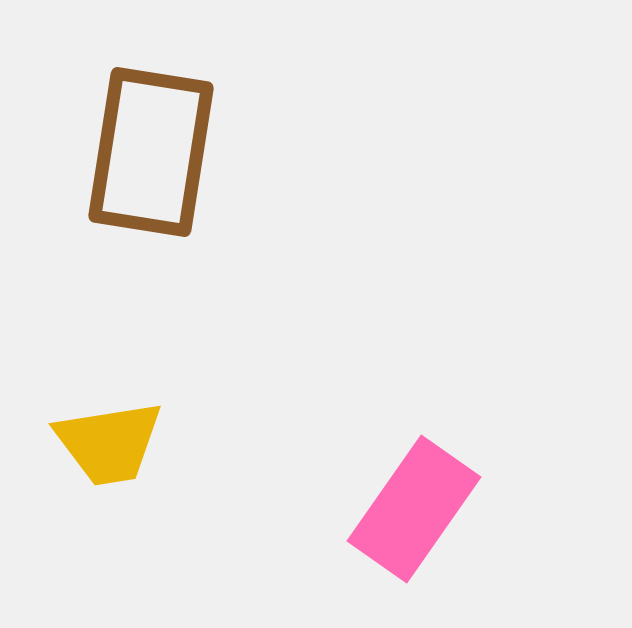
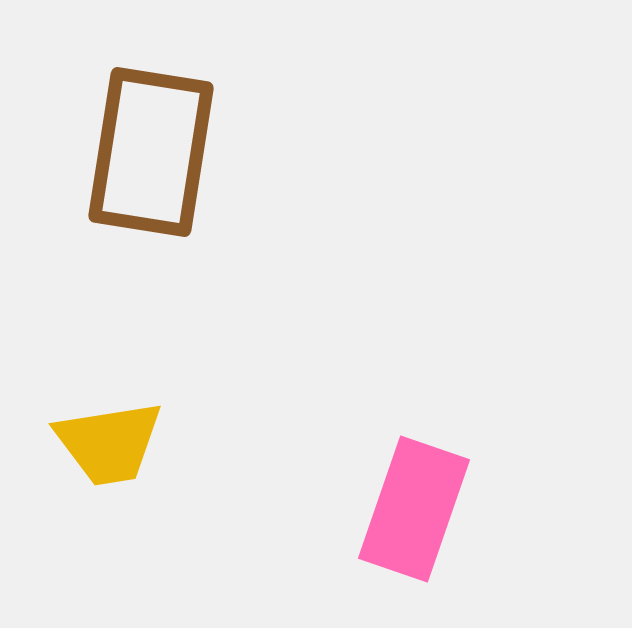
pink rectangle: rotated 16 degrees counterclockwise
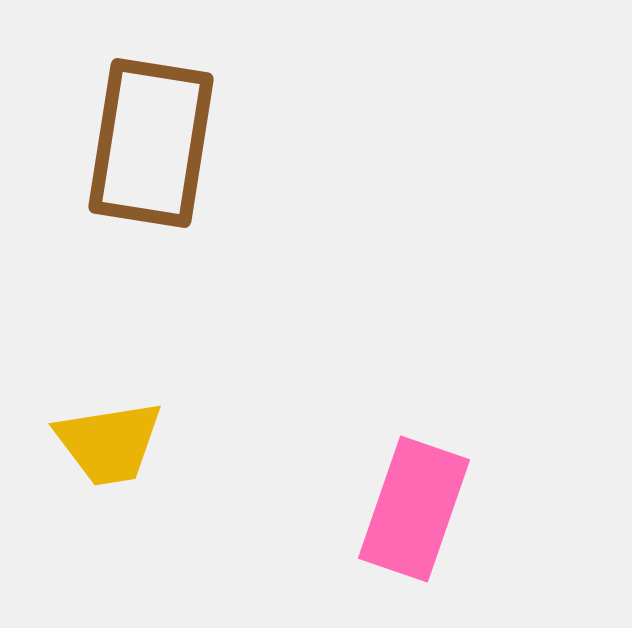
brown rectangle: moved 9 px up
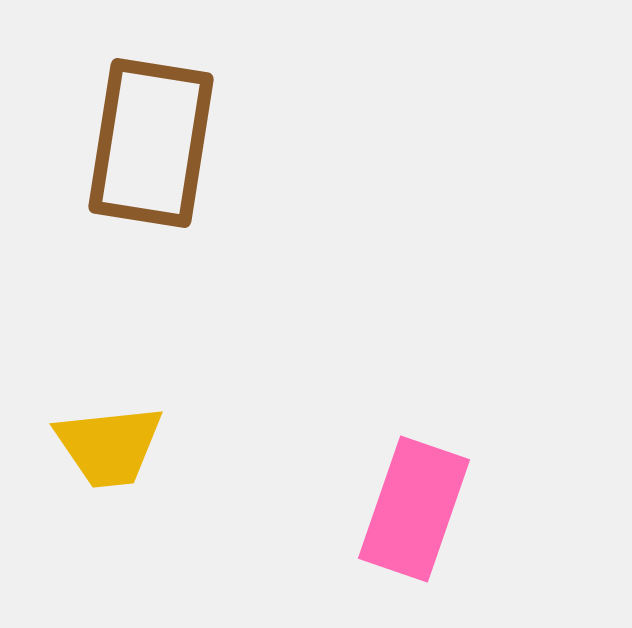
yellow trapezoid: moved 3 px down; rotated 3 degrees clockwise
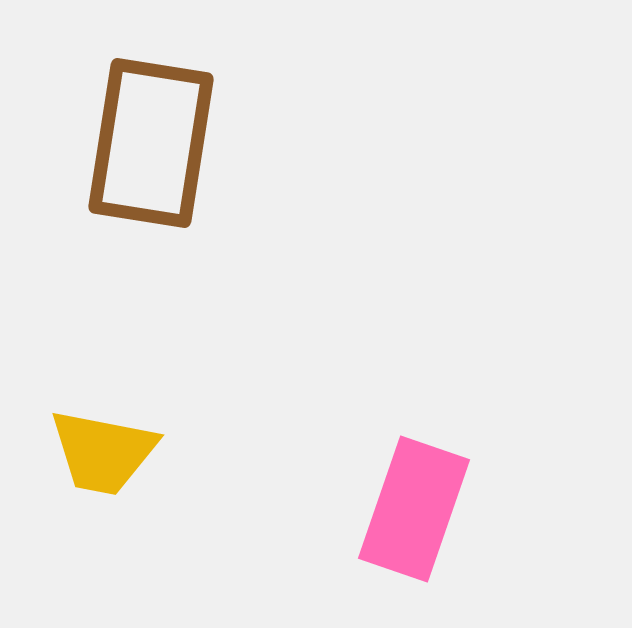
yellow trapezoid: moved 6 px left, 6 px down; rotated 17 degrees clockwise
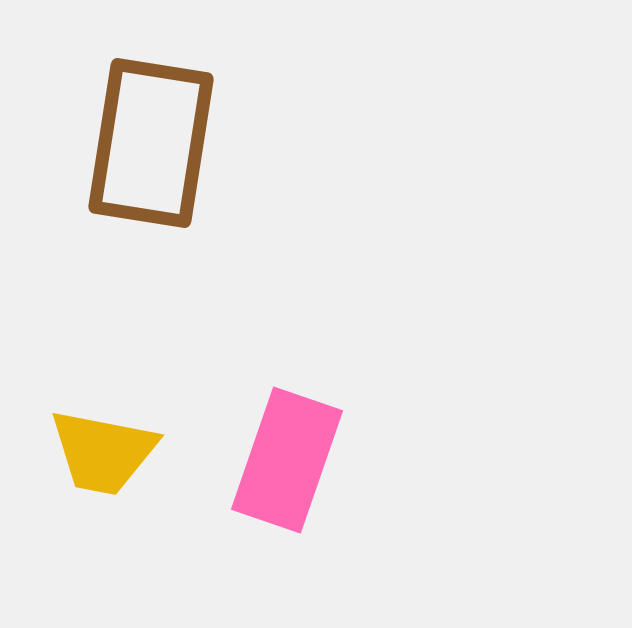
pink rectangle: moved 127 px left, 49 px up
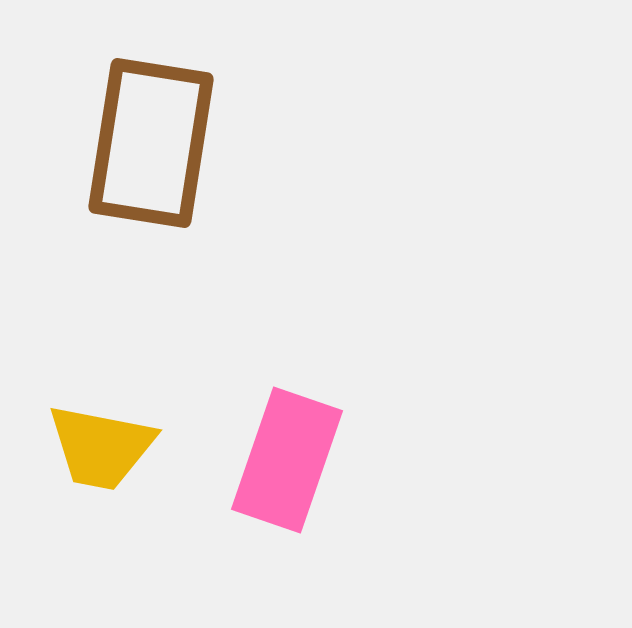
yellow trapezoid: moved 2 px left, 5 px up
